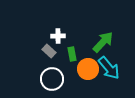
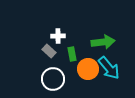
green arrow: rotated 40 degrees clockwise
white circle: moved 1 px right
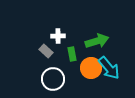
green arrow: moved 6 px left, 1 px up; rotated 10 degrees counterclockwise
gray rectangle: moved 3 px left
orange circle: moved 3 px right, 1 px up
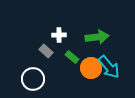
white cross: moved 1 px right, 1 px up
green arrow: moved 4 px up; rotated 10 degrees clockwise
green rectangle: moved 3 px down; rotated 40 degrees counterclockwise
cyan arrow: moved 1 px up
white circle: moved 20 px left
